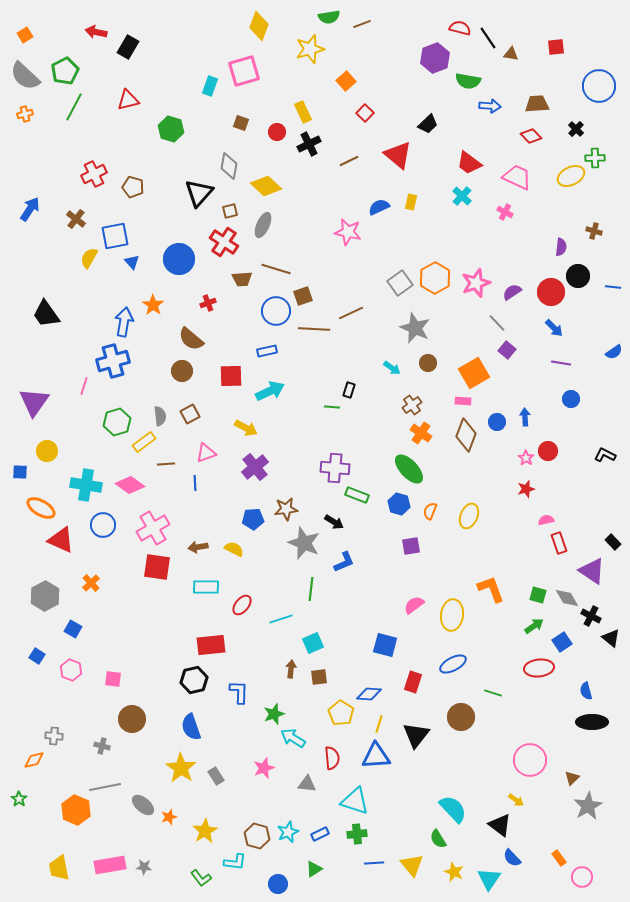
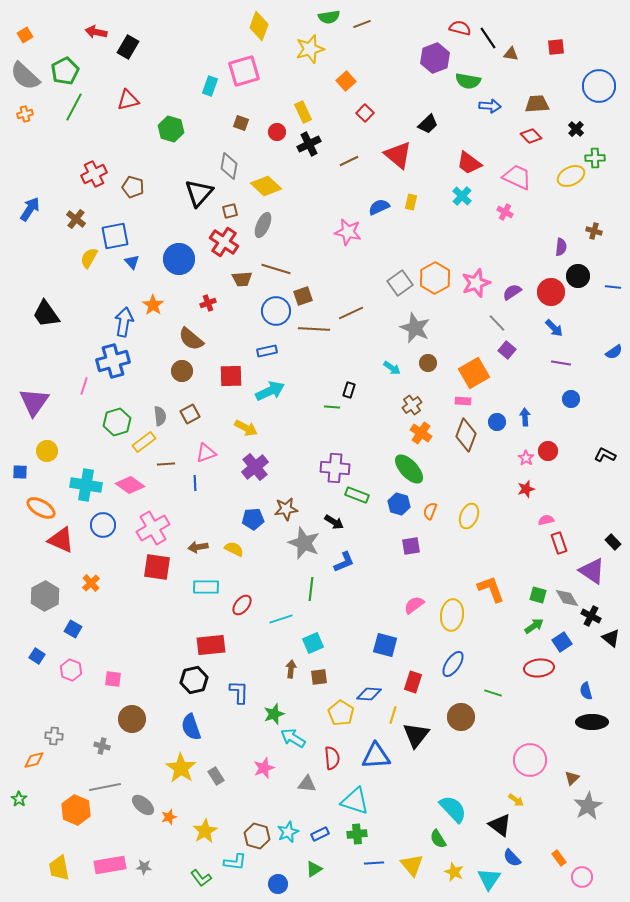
blue ellipse at (453, 664): rotated 28 degrees counterclockwise
yellow line at (379, 724): moved 14 px right, 9 px up
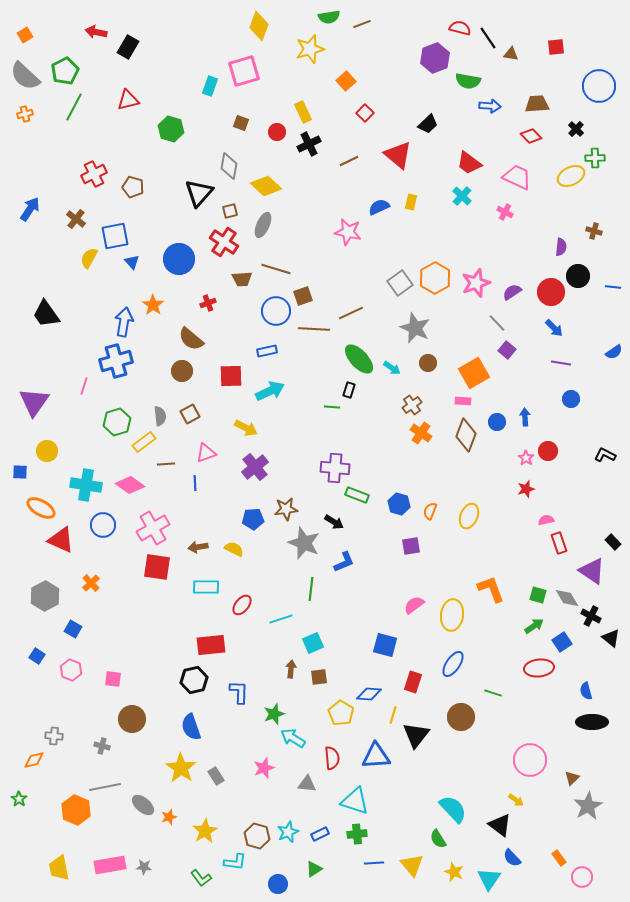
blue cross at (113, 361): moved 3 px right
green ellipse at (409, 469): moved 50 px left, 110 px up
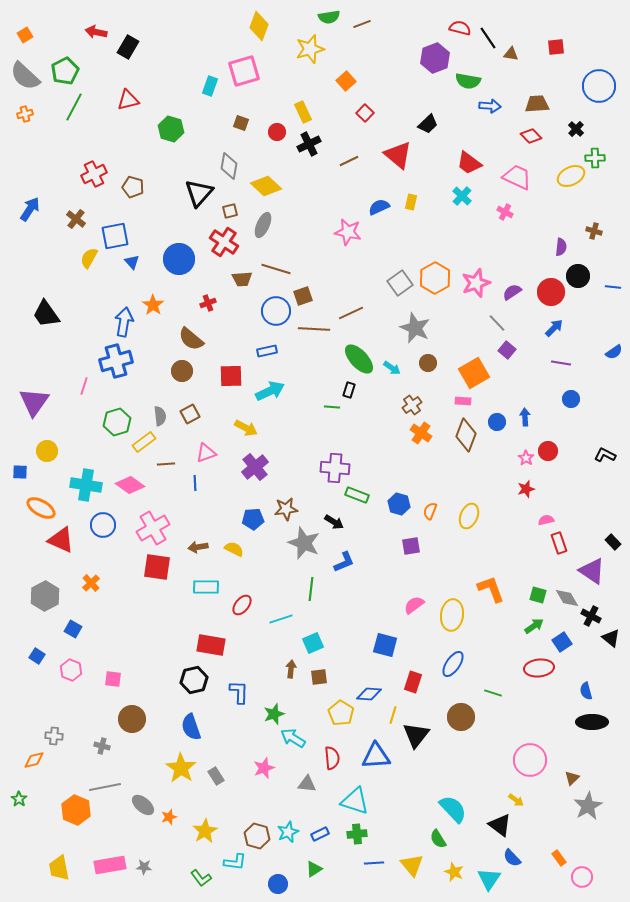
blue arrow at (554, 328): rotated 90 degrees counterclockwise
red rectangle at (211, 645): rotated 16 degrees clockwise
